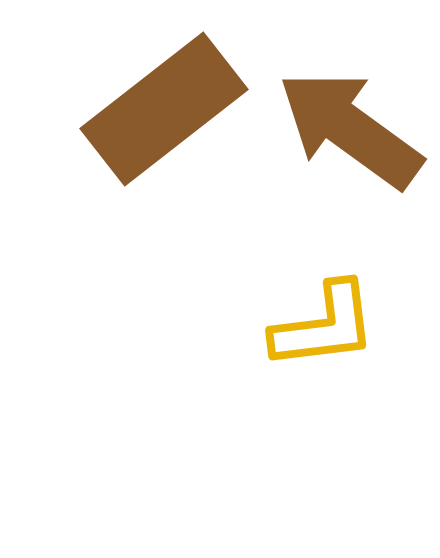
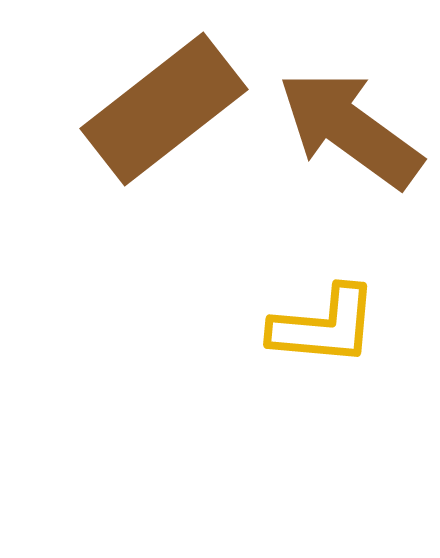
yellow L-shape: rotated 12 degrees clockwise
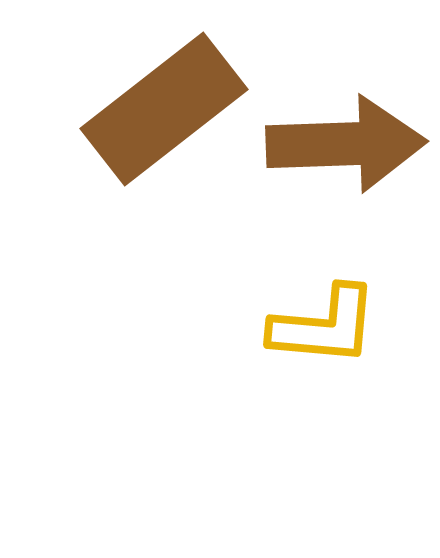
brown arrow: moved 4 px left, 15 px down; rotated 142 degrees clockwise
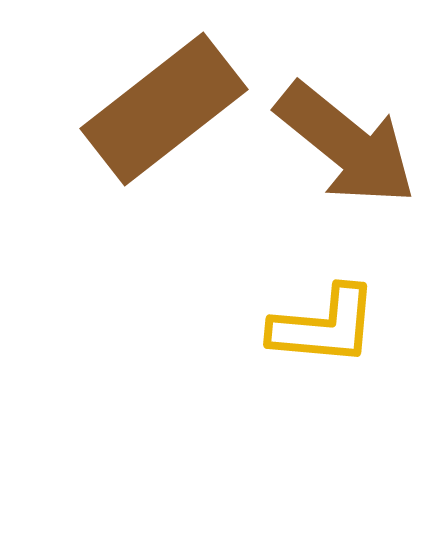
brown arrow: rotated 41 degrees clockwise
